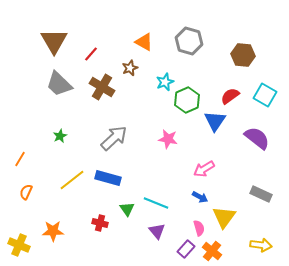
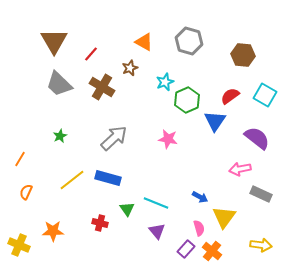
pink arrow: moved 36 px right; rotated 20 degrees clockwise
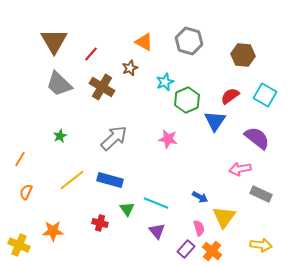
blue rectangle: moved 2 px right, 2 px down
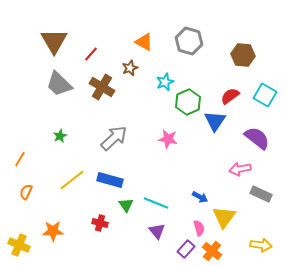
green hexagon: moved 1 px right, 2 px down
green triangle: moved 1 px left, 4 px up
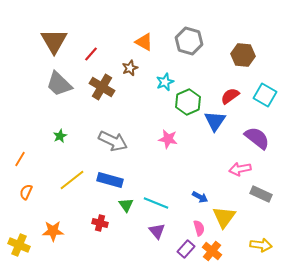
gray arrow: moved 1 px left, 3 px down; rotated 68 degrees clockwise
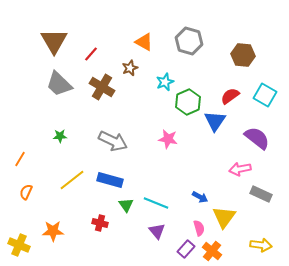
green star: rotated 24 degrees clockwise
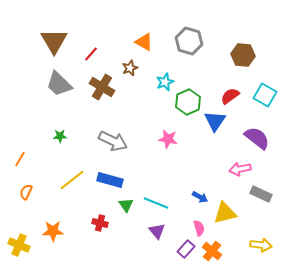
yellow triangle: moved 1 px right, 4 px up; rotated 40 degrees clockwise
